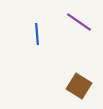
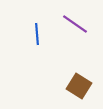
purple line: moved 4 px left, 2 px down
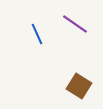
blue line: rotated 20 degrees counterclockwise
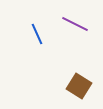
purple line: rotated 8 degrees counterclockwise
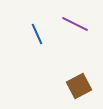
brown square: rotated 30 degrees clockwise
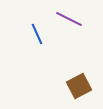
purple line: moved 6 px left, 5 px up
